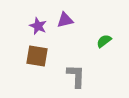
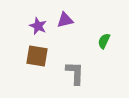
green semicircle: rotated 28 degrees counterclockwise
gray L-shape: moved 1 px left, 3 px up
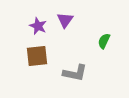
purple triangle: rotated 42 degrees counterclockwise
brown square: rotated 15 degrees counterclockwise
gray L-shape: rotated 100 degrees clockwise
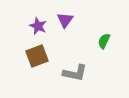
brown square: rotated 15 degrees counterclockwise
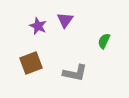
brown square: moved 6 px left, 7 px down
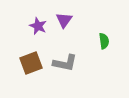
purple triangle: moved 1 px left
green semicircle: rotated 147 degrees clockwise
gray L-shape: moved 10 px left, 10 px up
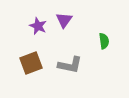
gray L-shape: moved 5 px right, 2 px down
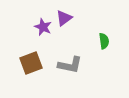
purple triangle: moved 2 px up; rotated 18 degrees clockwise
purple star: moved 5 px right, 1 px down
